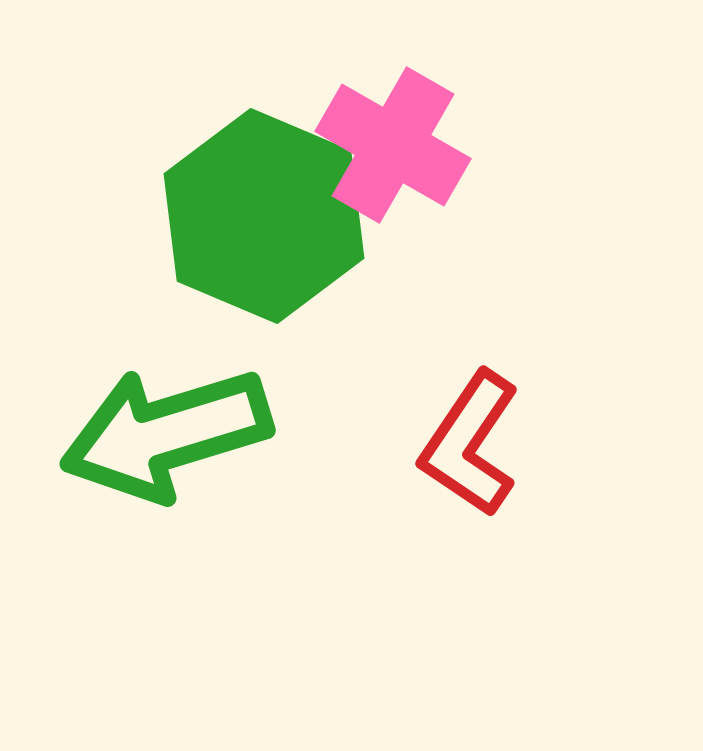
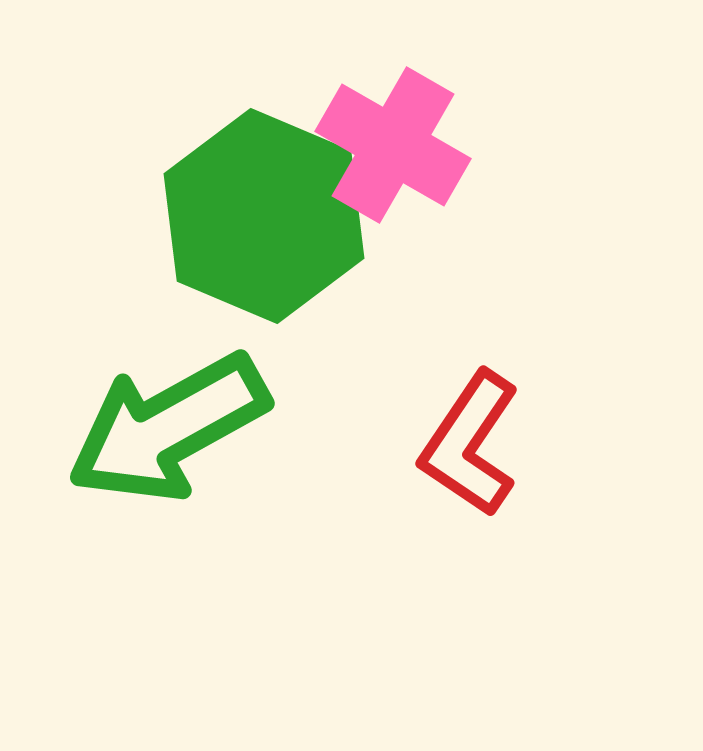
green arrow: moved 2 px right, 6 px up; rotated 12 degrees counterclockwise
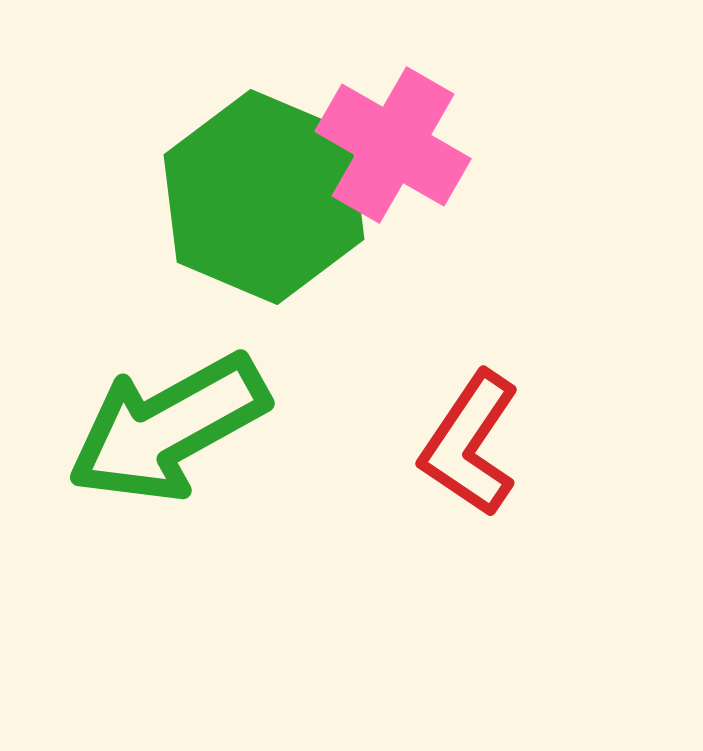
green hexagon: moved 19 px up
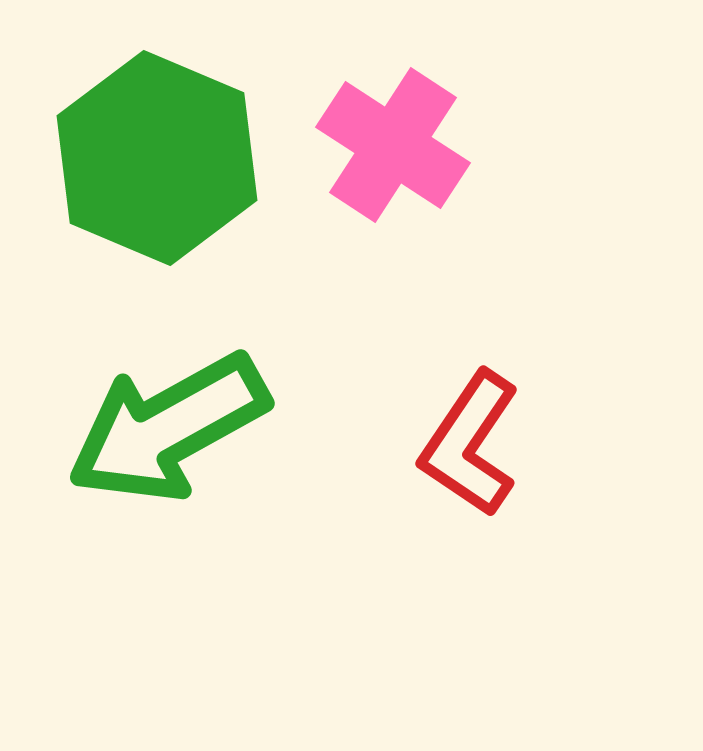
pink cross: rotated 3 degrees clockwise
green hexagon: moved 107 px left, 39 px up
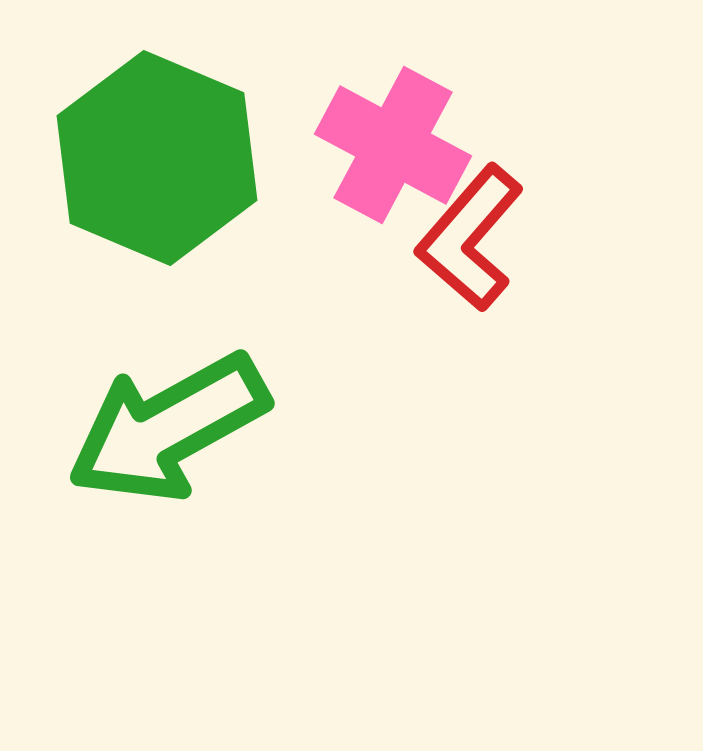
pink cross: rotated 5 degrees counterclockwise
red L-shape: moved 206 px up; rotated 7 degrees clockwise
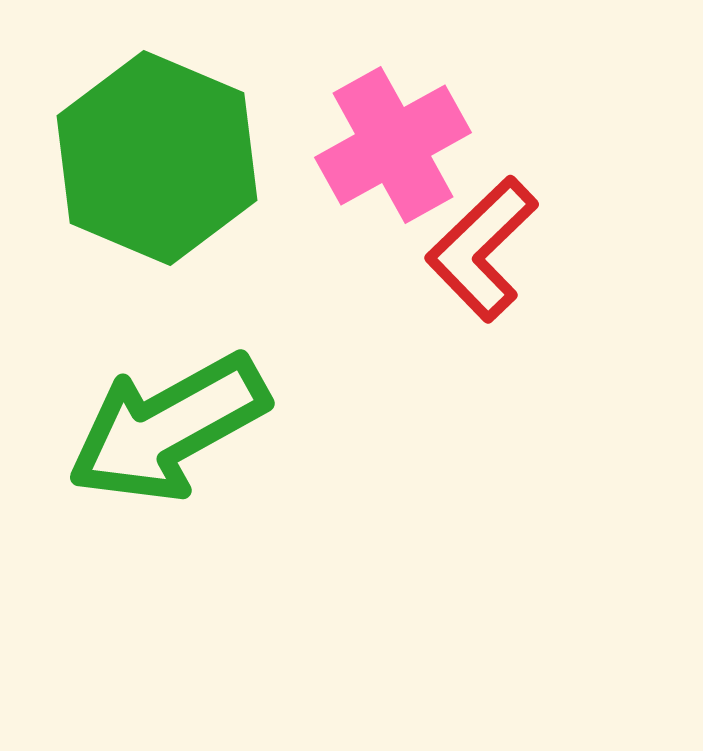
pink cross: rotated 33 degrees clockwise
red L-shape: moved 12 px right, 11 px down; rotated 5 degrees clockwise
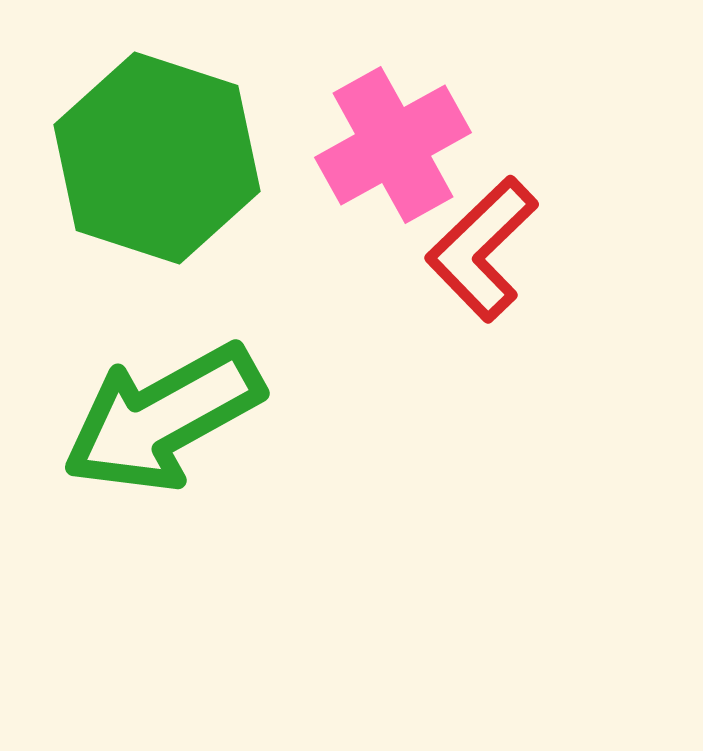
green hexagon: rotated 5 degrees counterclockwise
green arrow: moved 5 px left, 10 px up
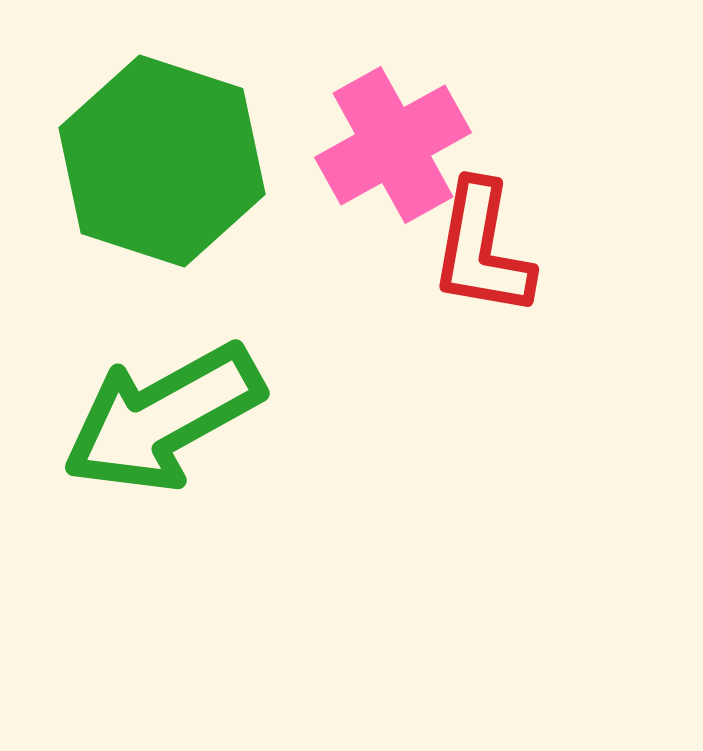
green hexagon: moved 5 px right, 3 px down
red L-shape: rotated 36 degrees counterclockwise
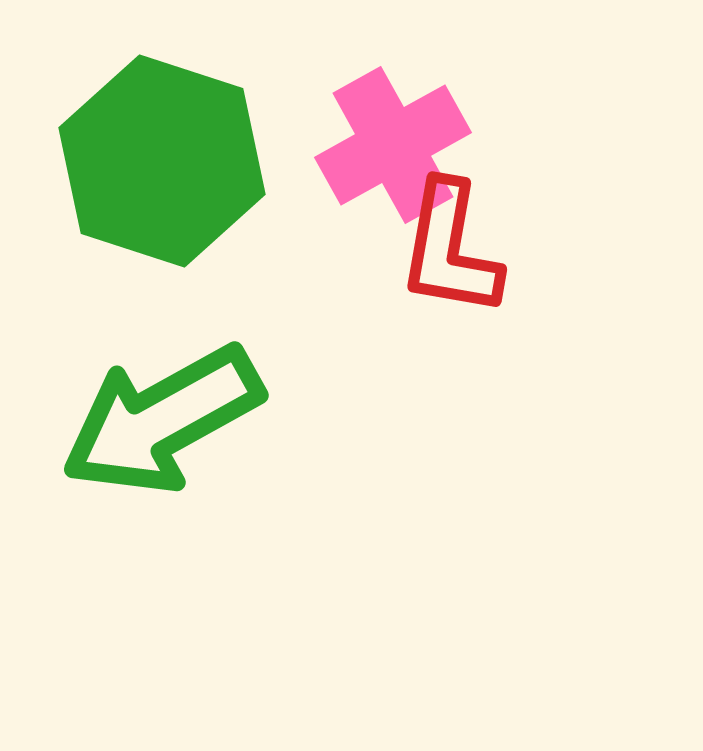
red L-shape: moved 32 px left
green arrow: moved 1 px left, 2 px down
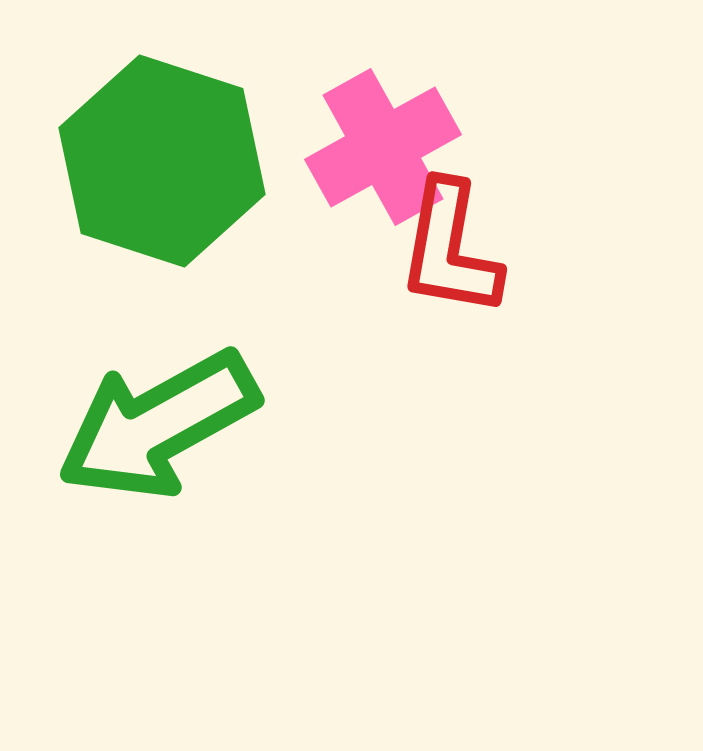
pink cross: moved 10 px left, 2 px down
green arrow: moved 4 px left, 5 px down
